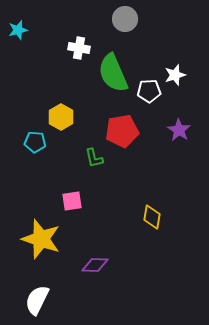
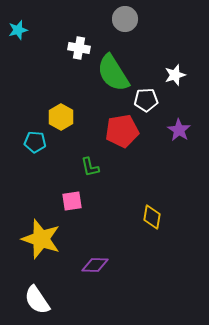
green semicircle: rotated 9 degrees counterclockwise
white pentagon: moved 3 px left, 9 px down
green L-shape: moved 4 px left, 9 px down
white semicircle: rotated 60 degrees counterclockwise
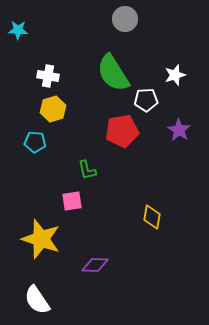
cyan star: rotated 18 degrees clockwise
white cross: moved 31 px left, 28 px down
yellow hexagon: moved 8 px left, 8 px up; rotated 15 degrees clockwise
green L-shape: moved 3 px left, 3 px down
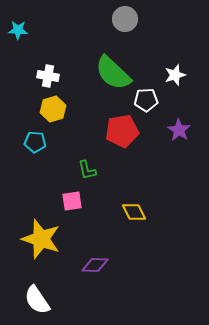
green semicircle: rotated 15 degrees counterclockwise
yellow diamond: moved 18 px left, 5 px up; rotated 35 degrees counterclockwise
